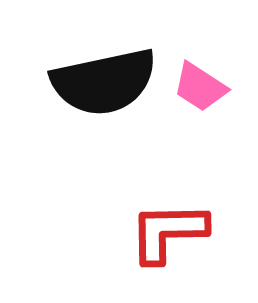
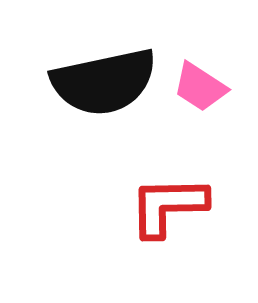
red L-shape: moved 26 px up
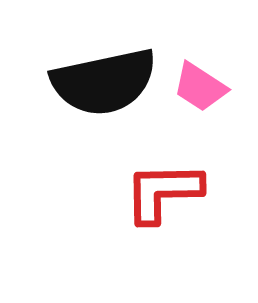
red L-shape: moved 5 px left, 14 px up
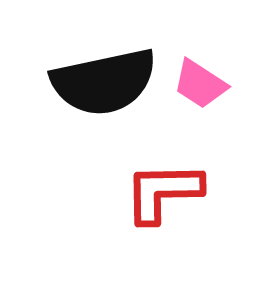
pink trapezoid: moved 3 px up
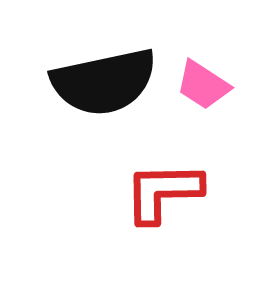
pink trapezoid: moved 3 px right, 1 px down
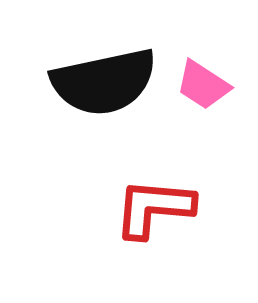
red L-shape: moved 9 px left, 16 px down; rotated 6 degrees clockwise
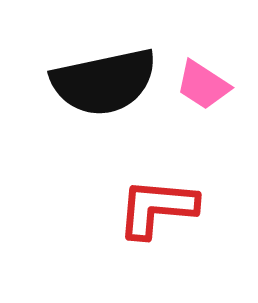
red L-shape: moved 3 px right
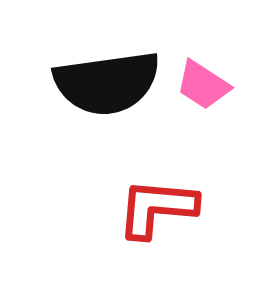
black semicircle: moved 3 px right, 1 px down; rotated 4 degrees clockwise
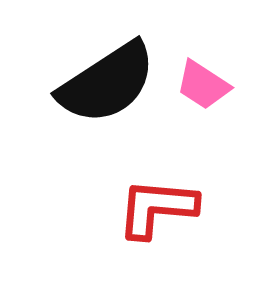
black semicircle: rotated 25 degrees counterclockwise
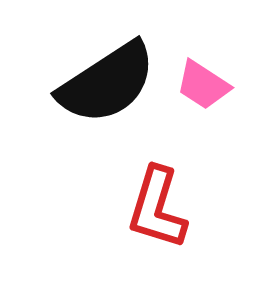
red L-shape: rotated 78 degrees counterclockwise
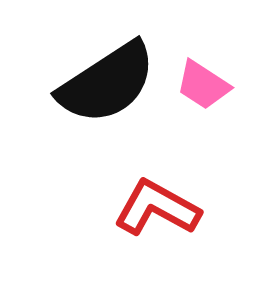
red L-shape: rotated 102 degrees clockwise
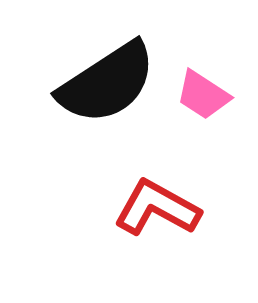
pink trapezoid: moved 10 px down
